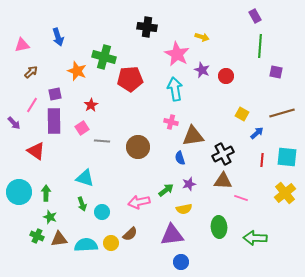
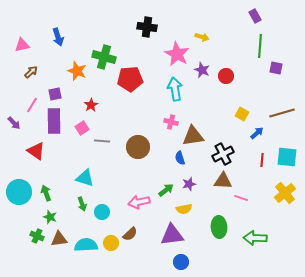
purple square at (276, 72): moved 4 px up
green arrow at (46, 193): rotated 21 degrees counterclockwise
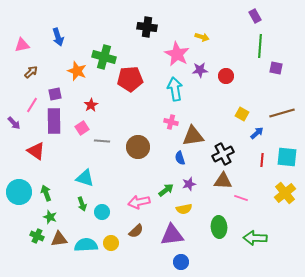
purple star at (202, 70): moved 2 px left; rotated 28 degrees counterclockwise
brown semicircle at (130, 234): moved 6 px right, 3 px up
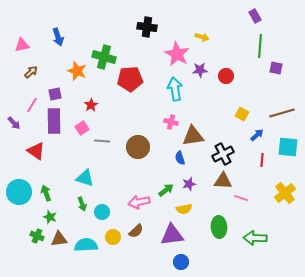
blue arrow at (257, 133): moved 2 px down
cyan square at (287, 157): moved 1 px right, 10 px up
yellow circle at (111, 243): moved 2 px right, 6 px up
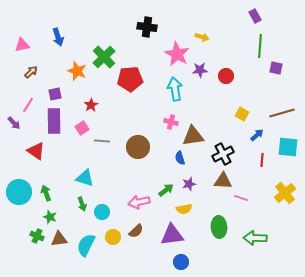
green cross at (104, 57): rotated 30 degrees clockwise
pink line at (32, 105): moved 4 px left
cyan semicircle at (86, 245): rotated 60 degrees counterclockwise
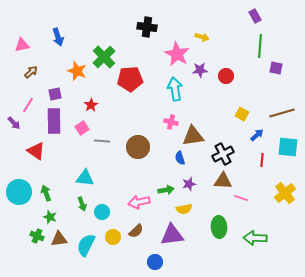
cyan triangle at (85, 178): rotated 12 degrees counterclockwise
green arrow at (166, 190): rotated 28 degrees clockwise
blue circle at (181, 262): moved 26 px left
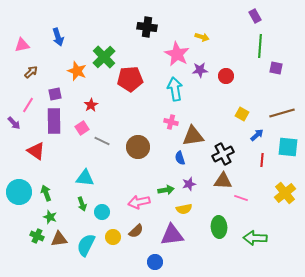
gray line at (102, 141): rotated 21 degrees clockwise
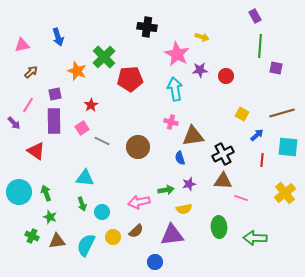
green cross at (37, 236): moved 5 px left
brown triangle at (59, 239): moved 2 px left, 2 px down
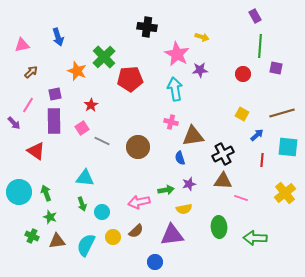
red circle at (226, 76): moved 17 px right, 2 px up
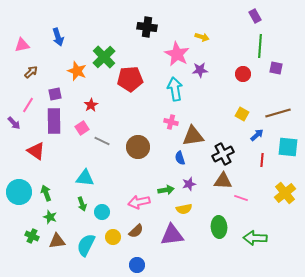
brown line at (282, 113): moved 4 px left
blue circle at (155, 262): moved 18 px left, 3 px down
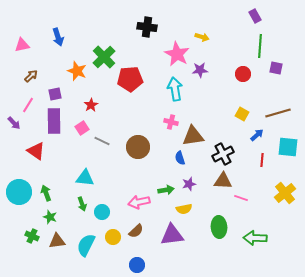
brown arrow at (31, 72): moved 4 px down
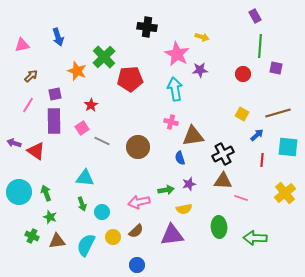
purple arrow at (14, 123): moved 20 px down; rotated 152 degrees clockwise
